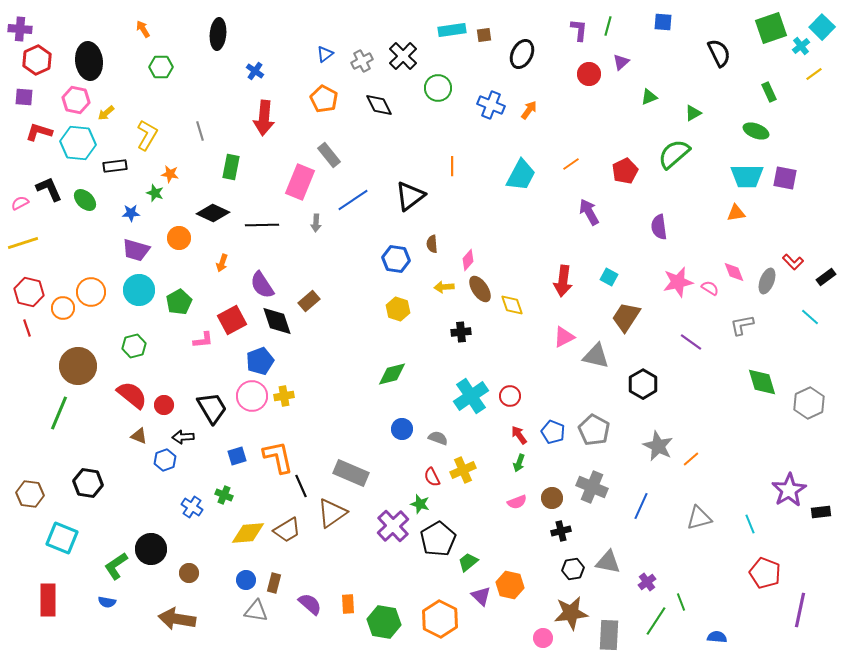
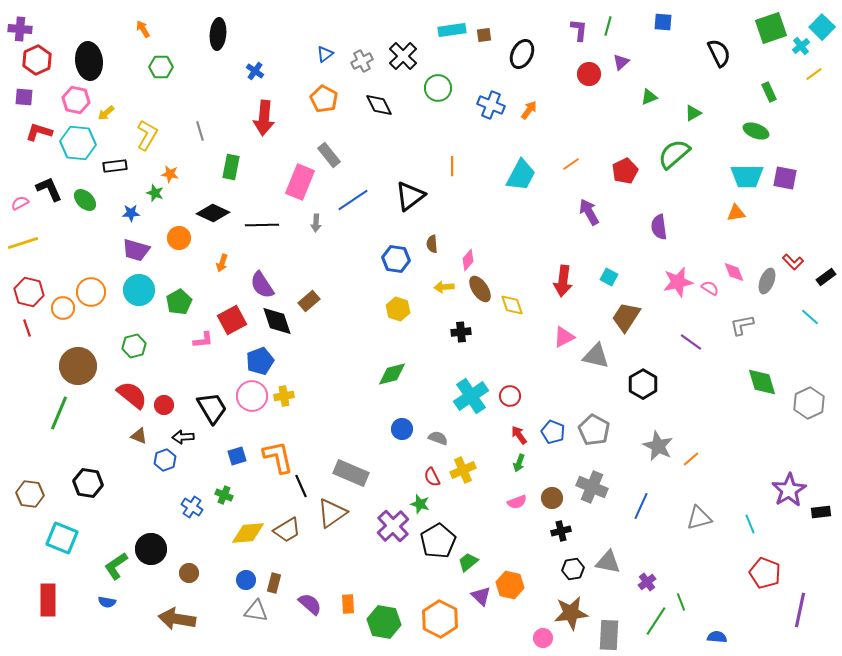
black pentagon at (438, 539): moved 2 px down
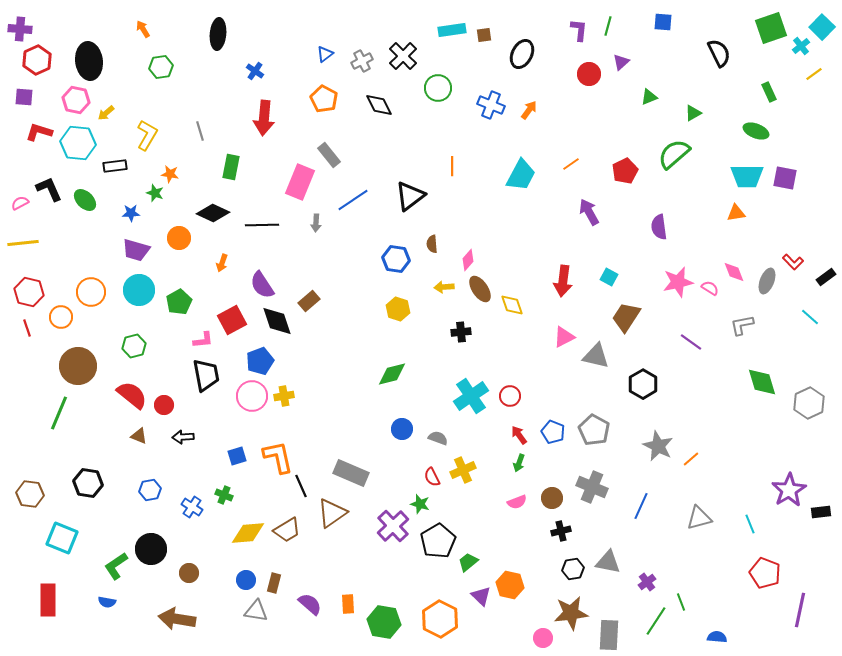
green hexagon at (161, 67): rotated 10 degrees counterclockwise
yellow line at (23, 243): rotated 12 degrees clockwise
orange circle at (63, 308): moved 2 px left, 9 px down
black trapezoid at (212, 408): moved 6 px left, 33 px up; rotated 20 degrees clockwise
blue hexagon at (165, 460): moved 15 px left, 30 px down; rotated 10 degrees clockwise
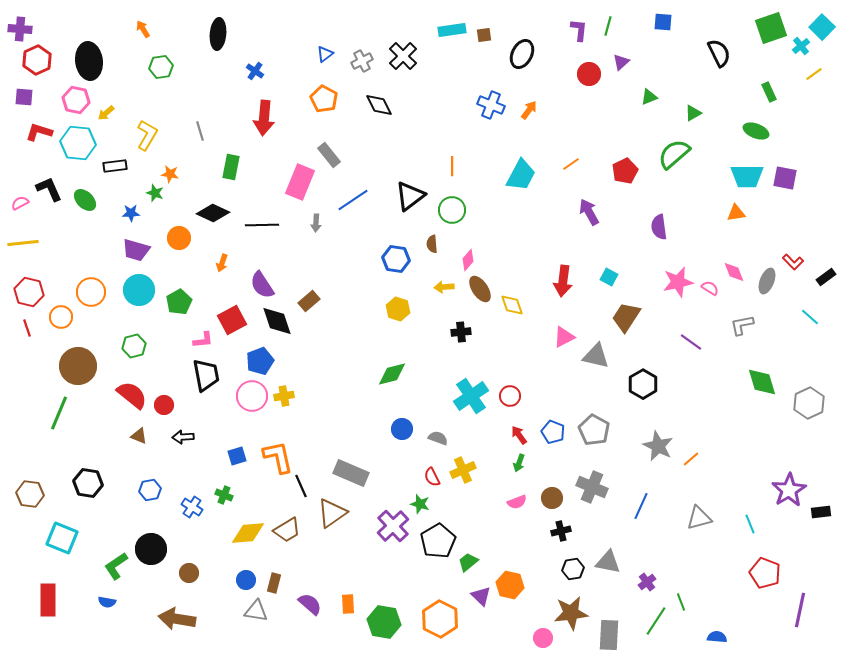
green circle at (438, 88): moved 14 px right, 122 px down
